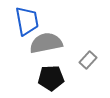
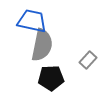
blue trapezoid: moved 5 px right; rotated 68 degrees counterclockwise
gray semicircle: moved 4 px left, 2 px down; rotated 112 degrees clockwise
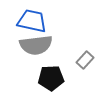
gray semicircle: moved 6 px left; rotated 72 degrees clockwise
gray rectangle: moved 3 px left
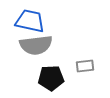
blue trapezoid: moved 2 px left
gray rectangle: moved 6 px down; rotated 42 degrees clockwise
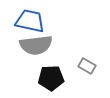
gray rectangle: moved 2 px right; rotated 36 degrees clockwise
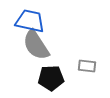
gray semicircle: rotated 64 degrees clockwise
gray rectangle: rotated 24 degrees counterclockwise
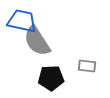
blue trapezoid: moved 8 px left
gray semicircle: moved 1 px right, 4 px up
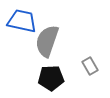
gray semicircle: moved 10 px right; rotated 52 degrees clockwise
gray rectangle: moved 3 px right; rotated 54 degrees clockwise
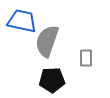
gray rectangle: moved 4 px left, 8 px up; rotated 30 degrees clockwise
black pentagon: moved 1 px right, 2 px down
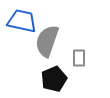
gray rectangle: moved 7 px left
black pentagon: moved 2 px right, 1 px up; rotated 20 degrees counterclockwise
